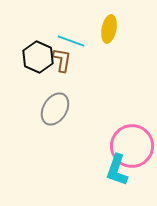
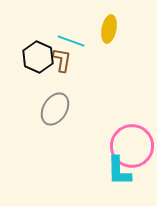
cyan L-shape: moved 2 px right, 1 px down; rotated 20 degrees counterclockwise
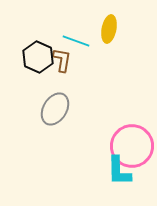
cyan line: moved 5 px right
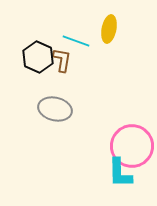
gray ellipse: rotated 72 degrees clockwise
cyan L-shape: moved 1 px right, 2 px down
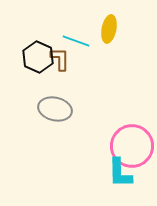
brown L-shape: moved 2 px left, 1 px up; rotated 10 degrees counterclockwise
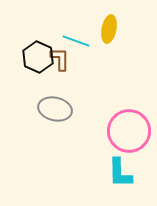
pink circle: moved 3 px left, 15 px up
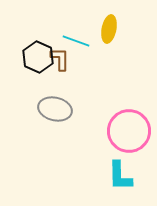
cyan L-shape: moved 3 px down
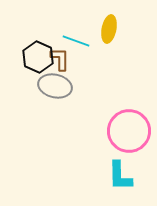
gray ellipse: moved 23 px up
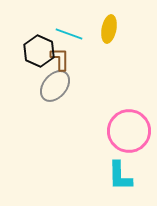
cyan line: moved 7 px left, 7 px up
black hexagon: moved 1 px right, 6 px up
gray ellipse: rotated 64 degrees counterclockwise
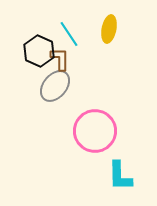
cyan line: rotated 36 degrees clockwise
pink circle: moved 34 px left
